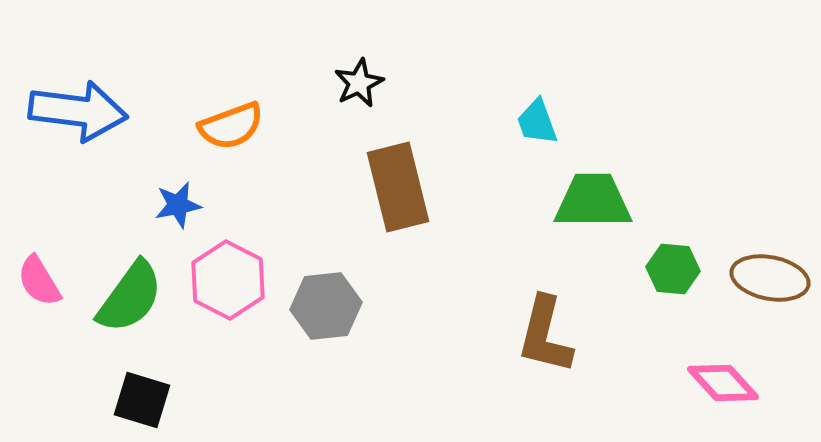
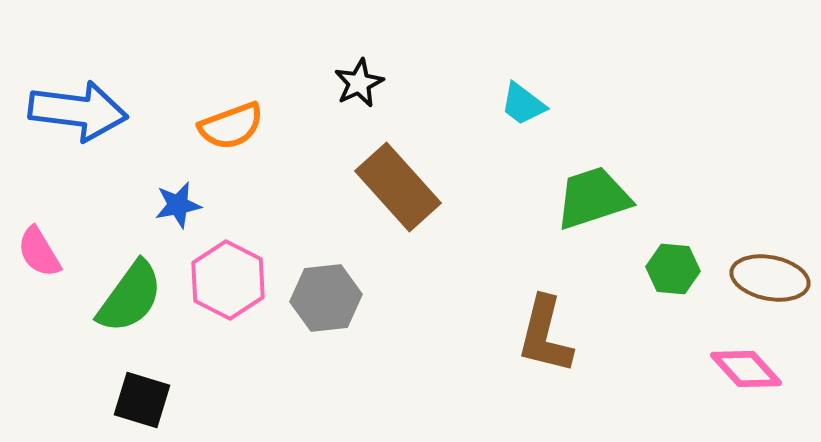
cyan trapezoid: moved 14 px left, 18 px up; rotated 33 degrees counterclockwise
brown rectangle: rotated 28 degrees counterclockwise
green trapezoid: moved 3 px up; rotated 18 degrees counterclockwise
pink semicircle: moved 29 px up
gray hexagon: moved 8 px up
pink diamond: moved 23 px right, 14 px up
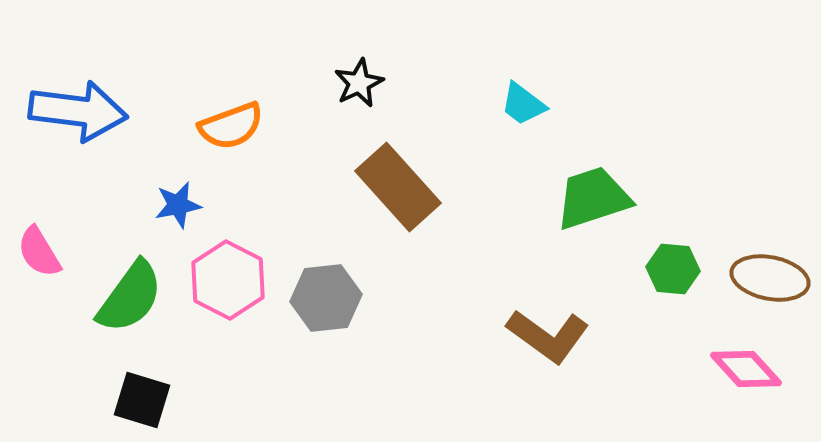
brown L-shape: moved 3 px right, 1 px down; rotated 68 degrees counterclockwise
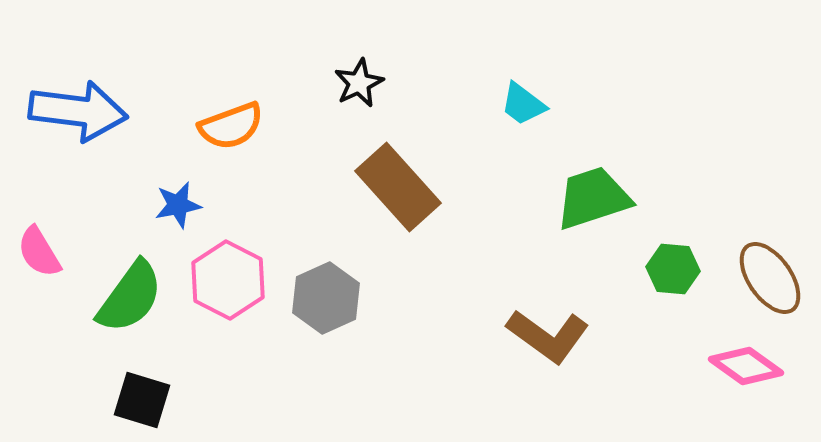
brown ellipse: rotated 44 degrees clockwise
gray hexagon: rotated 18 degrees counterclockwise
pink diamond: moved 3 px up; rotated 12 degrees counterclockwise
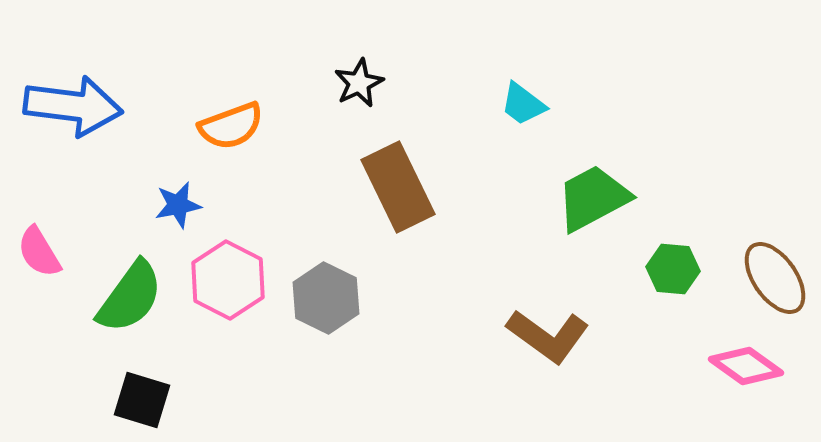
blue arrow: moved 5 px left, 5 px up
brown rectangle: rotated 16 degrees clockwise
green trapezoid: rotated 10 degrees counterclockwise
brown ellipse: moved 5 px right
gray hexagon: rotated 10 degrees counterclockwise
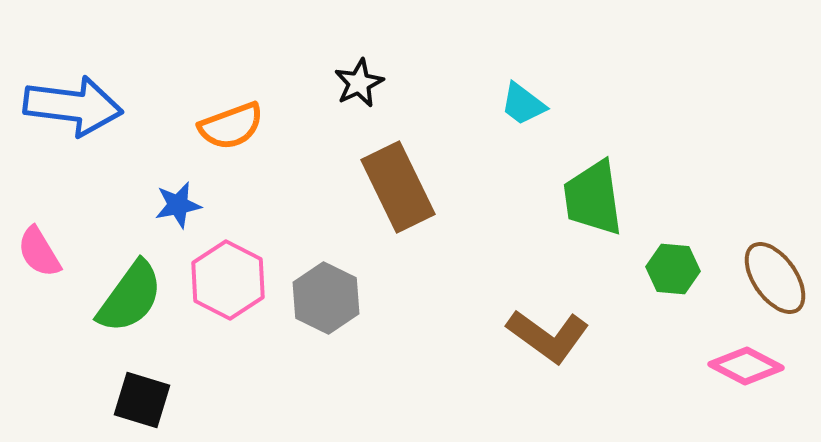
green trapezoid: rotated 70 degrees counterclockwise
pink diamond: rotated 8 degrees counterclockwise
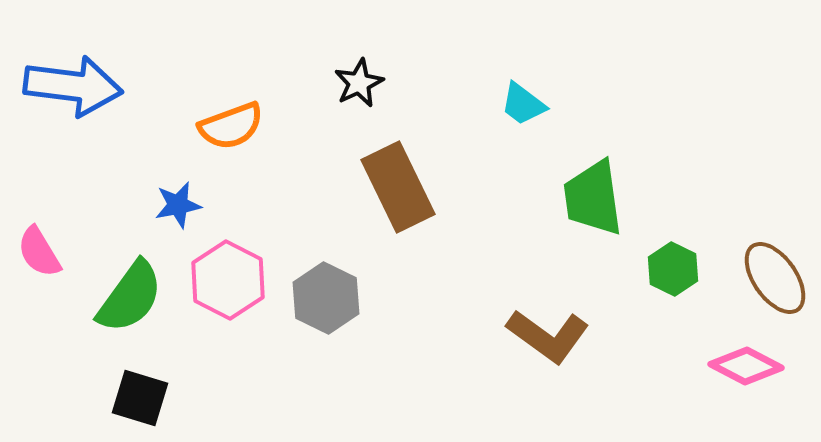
blue arrow: moved 20 px up
green hexagon: rotated 21 degrees clockwise
black square: moved 2 px left, 2 px up
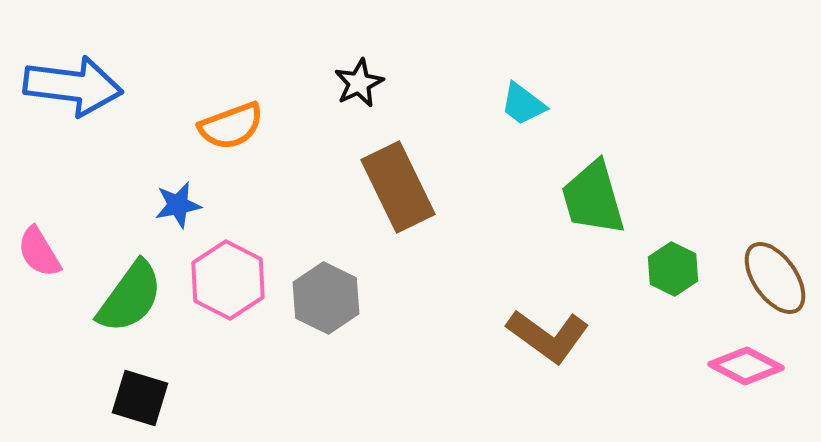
green trapezoid: rotated 8 degrees counterclockwise
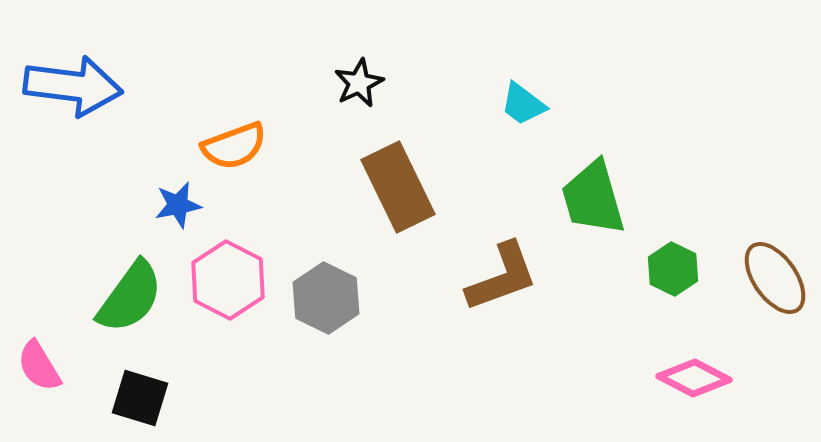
orange semicircle: moved 3 px right, 20 px down
pink semicircle: moved 114 px down
brown L-shape: moved 46 px left, 59 px up; rotated 56 degrees counterclockwise
pink diamond: moved 52 px left, 12 px down
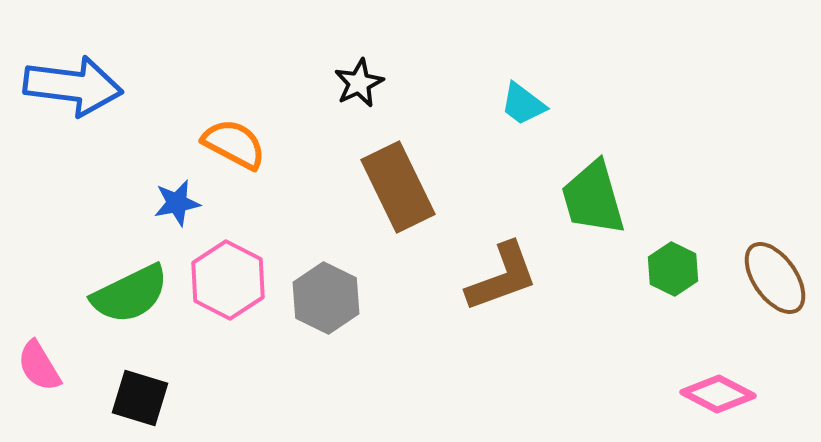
orange semicircle: moved 2 px up; rotated 132 degrees counterclockwise
blue star: moved 1 px left, 2 px up
green semicircle: moved 3 px up; rotated 28 degrees clockwise
pink diamond: moved 24 px right, 16 px down
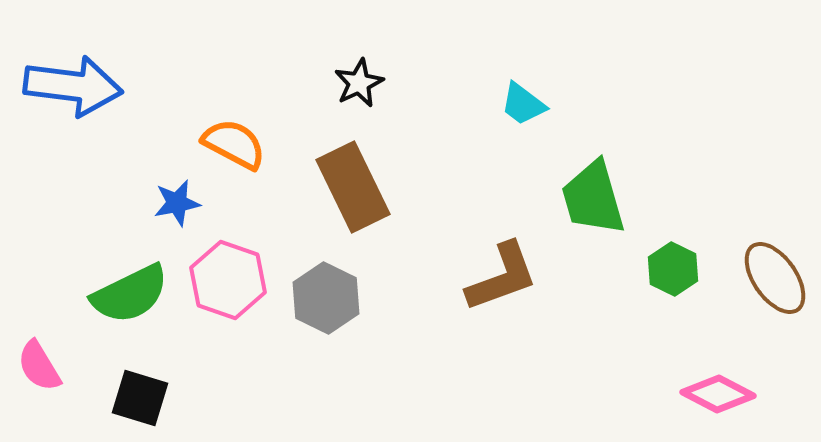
brown rectangle: moved 45 px left
pink hexagon: rotated 8 degrees counterclockwise
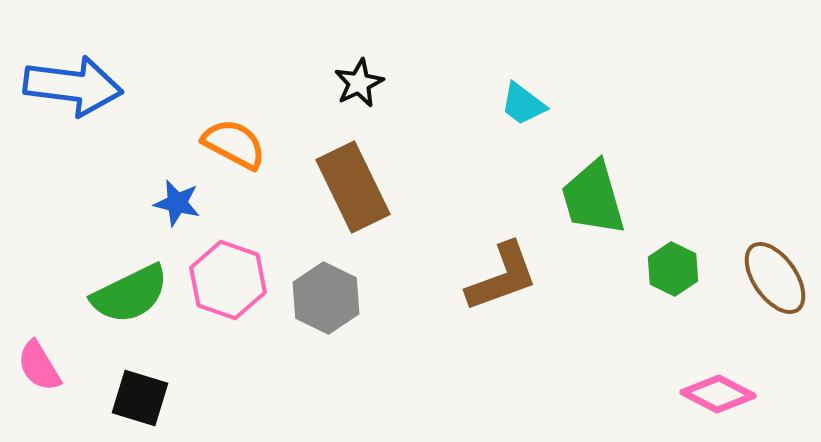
blue star: rotated 24 degrees clockwise
